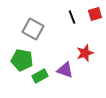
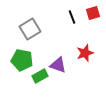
red square: moved 2 px left, 1 px up
gray square: moved 3 px left; rotated 30 degrees clockwise
purple triangle: moved 7 px left, 5 px up
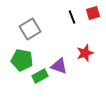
purple triangle: moved 1 px right, 1 px down
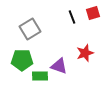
green pentagon: rotated 10 degrees counterclockwise
green rectangle: rotated 28 degrees clockwise
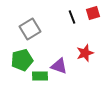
green pentagon: rotated 15 degrees counterclockwise
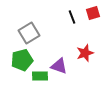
gray square: moved 1 px left, 4 px down
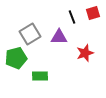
gray square: moved 1 px right, 1 px down
green pentagon: moved 6 px left, 2 px up
purple triangle: moved 29 px up; rotated 18 degrees counterclockwise
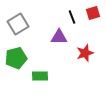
gray square: moved 12 px left, 10 px up
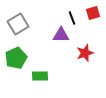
black line: moved 1 px down
purple triangle: moved 2 px right, 2 px up
green pentagon: rotated 10 degrees counterclockwise
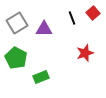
red square: rotated 24 degrees counterclockwise
gray square: moved 1 px left, 1 px up
purple triangle: moved 17 px left, 6 px up
green pentagon: rotated 20 degrees counterclockwise
green rectangle: moved 1 px right, 1 px down; rotated 21 degrees counterclockwise
